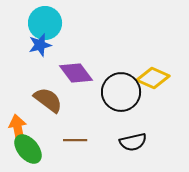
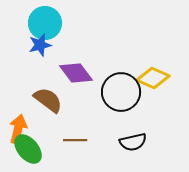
orange arrow: rotated 24 degrees clockwise
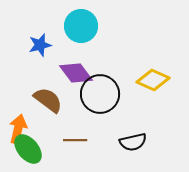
cyan circle: moved 36 px right, 3 px down
yellow diamond: moved 2 px down
black circle: moved 21 px left, 2 px down
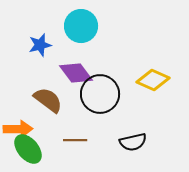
orange arrow: rotated 76 degrees clockwise
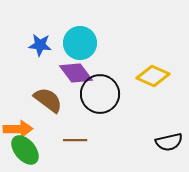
cyan circle: moved 1 px left, 17 px down
blue star: rotated 20 degrees clockwise
yellow diamond: moved 4 px up
black semicircle: moved 36 px right
green ellipse: moved 3 px left, 1 px down
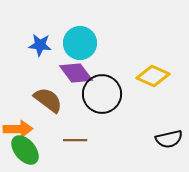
black circle: moved 2 px right
black semicircle: moved 3 px up
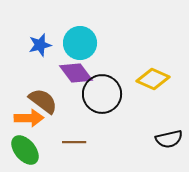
blue star: rotated 20 degrees counterclockwise
yellow diamond: moved 3 px down
brown semicircle: moved 5 px left, 1 px down
orange arrow: moved 11 px right, 11 px up
brown line: moved 1 px left, 2 px down
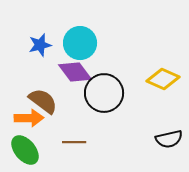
purple diamond: moved 1 px left, 1 px up
yellow diamond: moved 10 px right
black circle: moved 2 px right, 1 px up
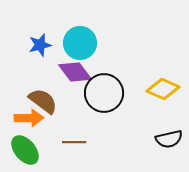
yellow diamond: moved 10 px down
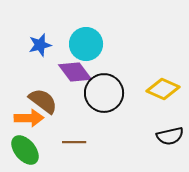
cyan circle: moved 6 px right, 1 px down
black semicircle: moved 1 px right, 3 px up
